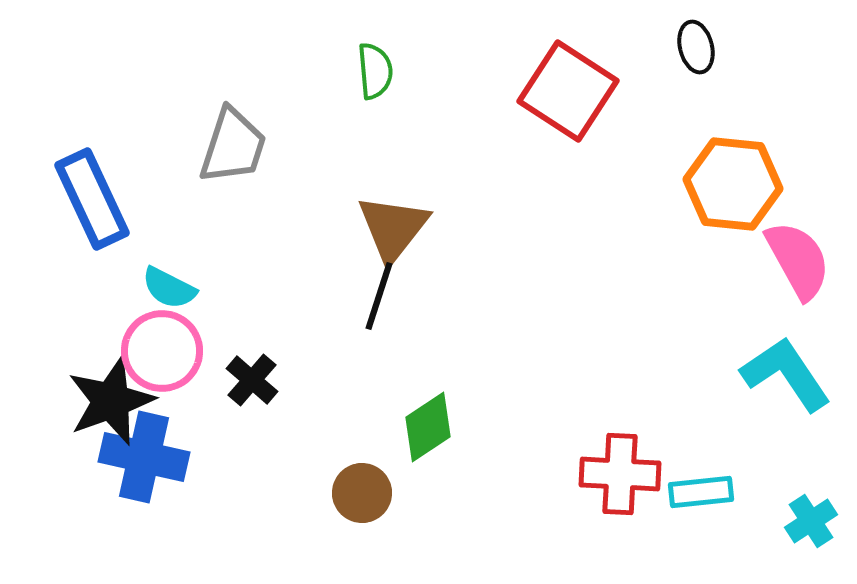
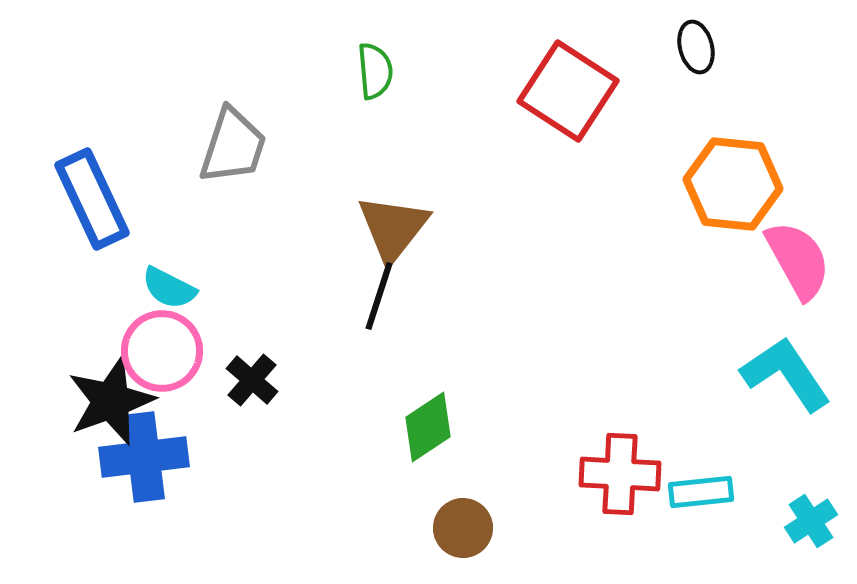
blue cross: rotated 20 degrees counterclockwise
brown circle: moved 101 px right, 35 px down
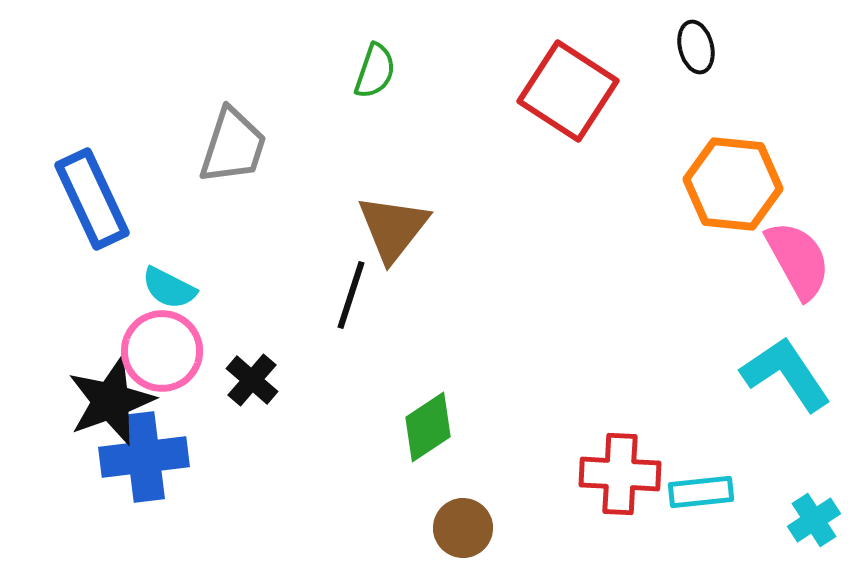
green semicircle: rotated 24 degrees clockwise
black line: moved 28 px left, 1 px up
cyan cross: moved 3 px right, 1 px up
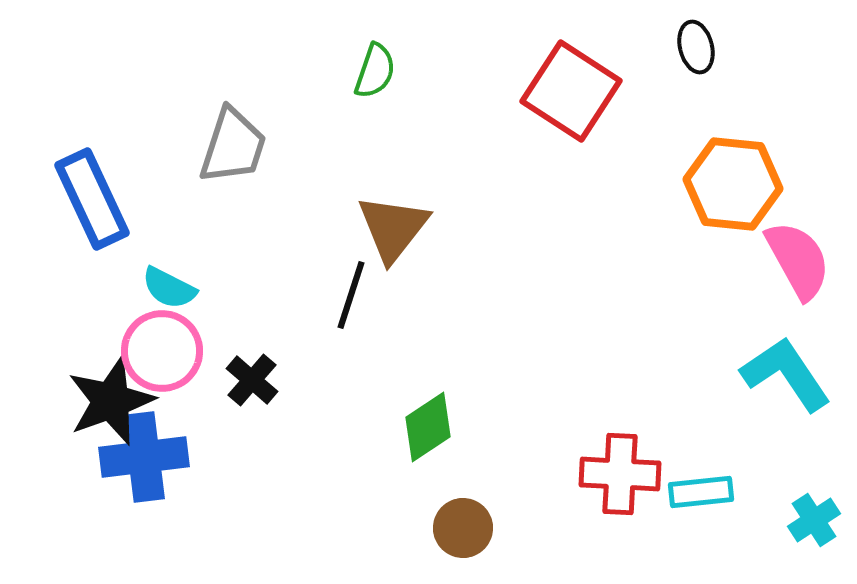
red square: moved 3 px right
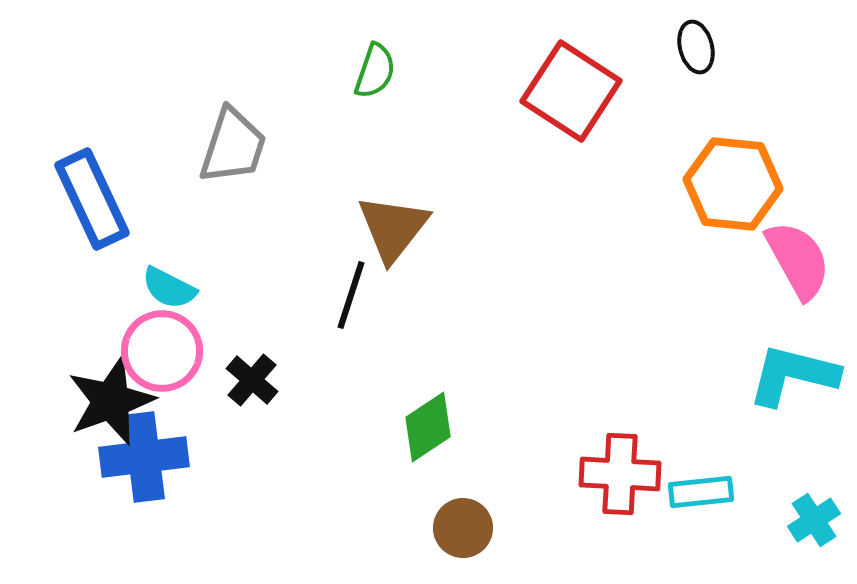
cyan L-shape: moved 7 px right, 1 px down; rotated 42 degrees counterclockwise
